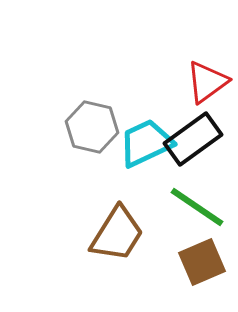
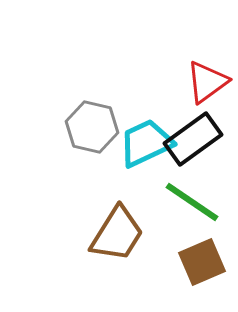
green line: moved 5 px left, 5 px up
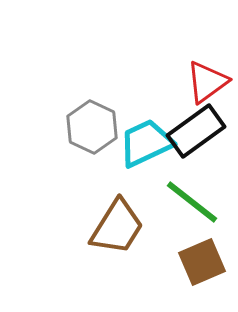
gray hexagon: rotated 12 degrees clockwise
black rectangle: moved 3 px right, 8 px up
green line: rotated 4 degrees clockwise
brown trapezoid: moved 7 px up
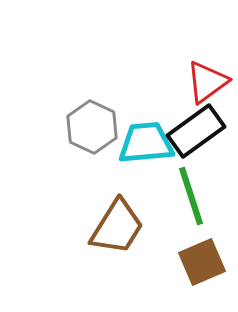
cyan trapezoid: rotated 20 degrees clockwise
green line: moved 1 px left, 6 px up; rotated 34 degrees clockwise
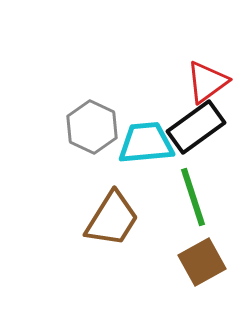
black rectangle: moved 4 px up
green line: moved 2 px right, 1 px down
brown trapezoid: moved 5 px left, 8 px up
brown square: rotated 6 degrees counterclockwise
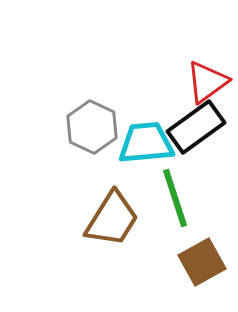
green line: moved 18 px left, 1 px down
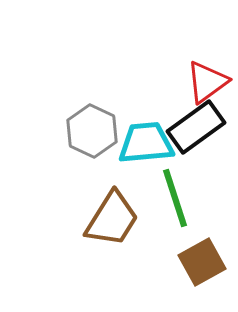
gray hexagon: moved 4 px down
